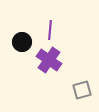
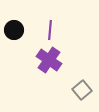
black circle: moved 8 px left, 12 px up
gray square: rotated 24 degrees counterclockwise
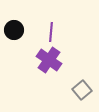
purple line: moved 1 px right, 2 px down
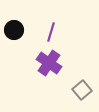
purple line: rotated 12 degrees clockwise
purple cross: moved 3 px down
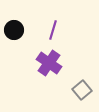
purple line: moved 2 px right, 2 px up
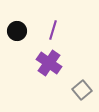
black circle: moved 3 px right, 1 px down
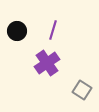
purple cross: moved 2 px left; rotated 20 degrees clockwise
gray square: rotated 18 degrees counterclockwise
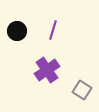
purple cross: moved 7 px down
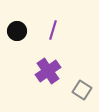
purple cross: moved 1 px right, 1 px down
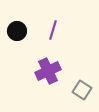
purple cross: rotated 10 degrees clockwise
